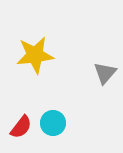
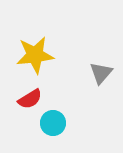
gray triangle: moved 4 px left
red semicircle: moved 9 px right, 28 px up; rotated 20 degrees clockwise
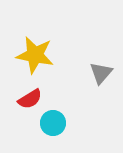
yellow star: rotated 18 degrees clockwise
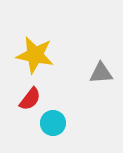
gray triangle: rotated 45 degrees clockwise
red semicircle: rotated 20 degrees counterclockwise
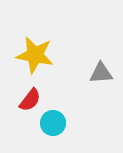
red semicircle: moved 1 px down
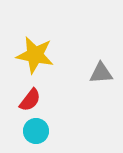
cyan circle: moved 17 px left, 8 px down
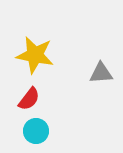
red semicircle: moved 1 px left, 1 px up
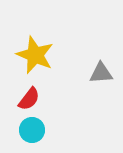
yellow star: rotated 12 degrees clockwise
cyan circle: moved 4 px left, 1 px up
